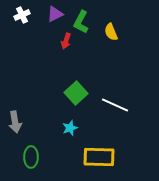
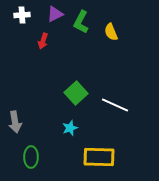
white cross: rotated 21 degrees clockwise
red arrow: moved 23 px left
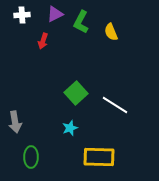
white line: rotated 8 degrees clockwise
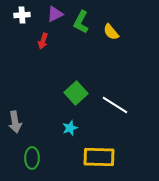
yellow semicircle: rotated 18 degrees counterclockwise
green ellipse: moved 1 px right, 1 px down
